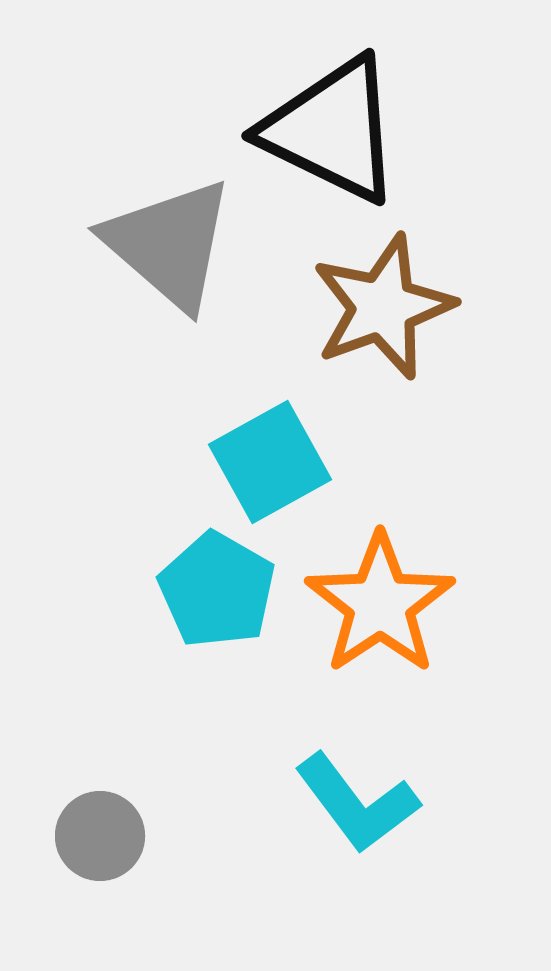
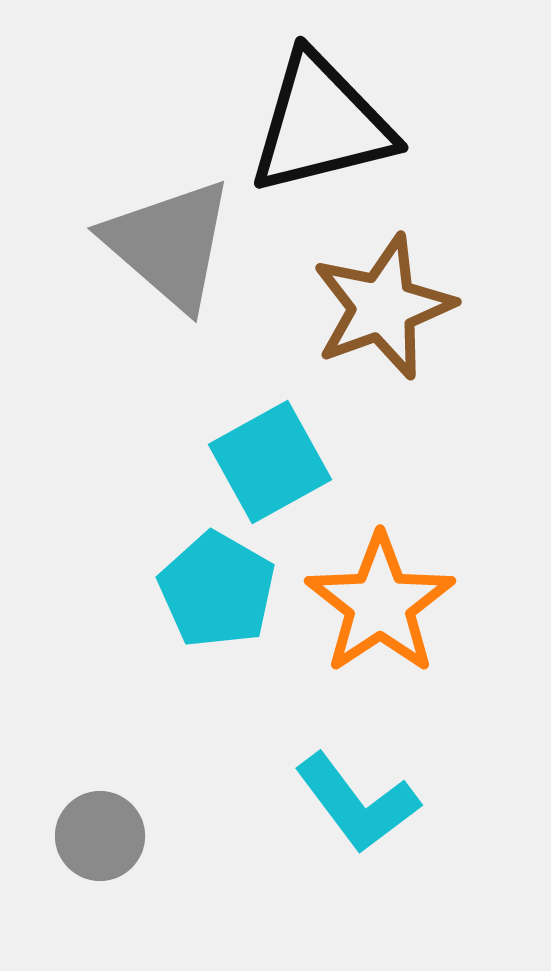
black triangle: moved 11 px left, 6 px up; rotated 40 degrees counterclockwise
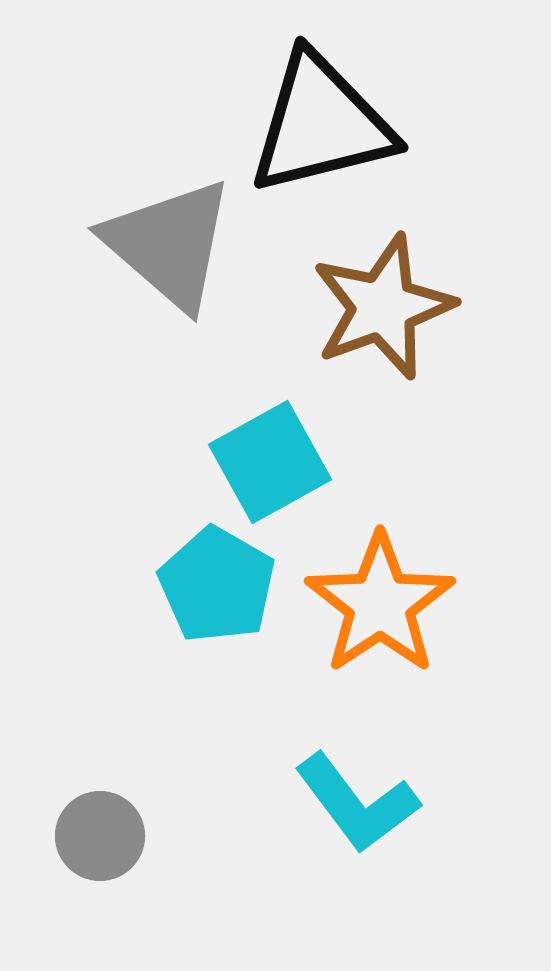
cyan pentagon: moved 5 px up
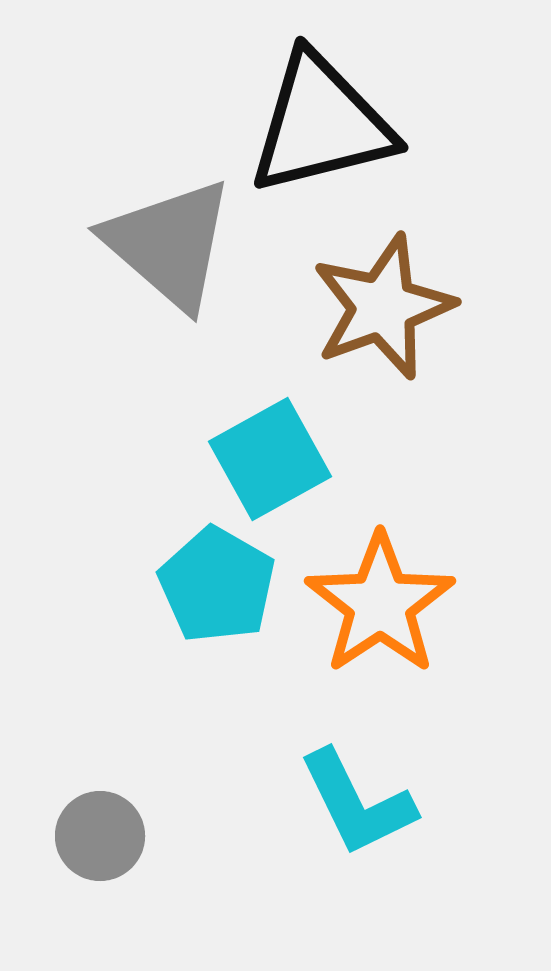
cyan square: moved 3 px up
cyan L-shape: rotated 11 degrees clockwise
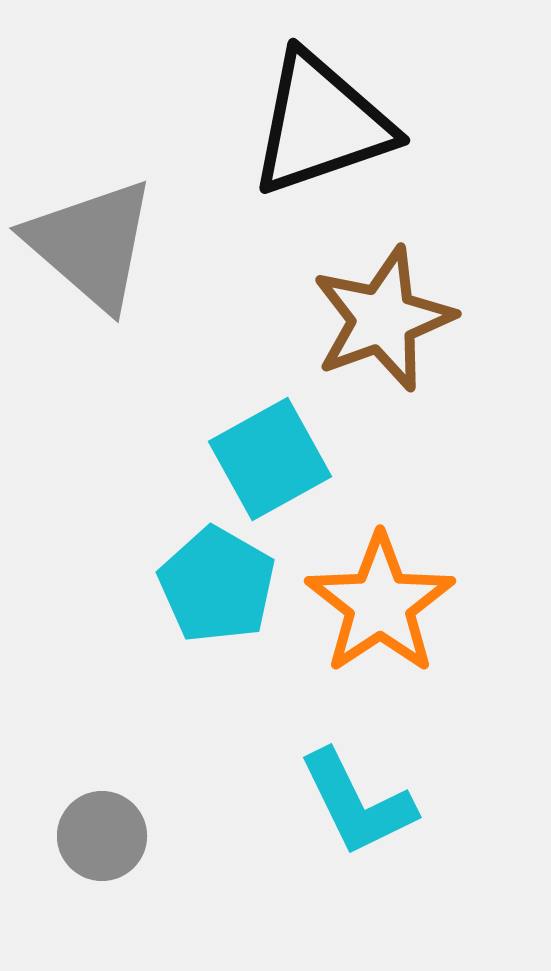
black triangle: rotated 5 degrees counterclockwise
gray triangle: moved 78 px left
brown star: moved 12 px down
gray circle: moved 2 px right
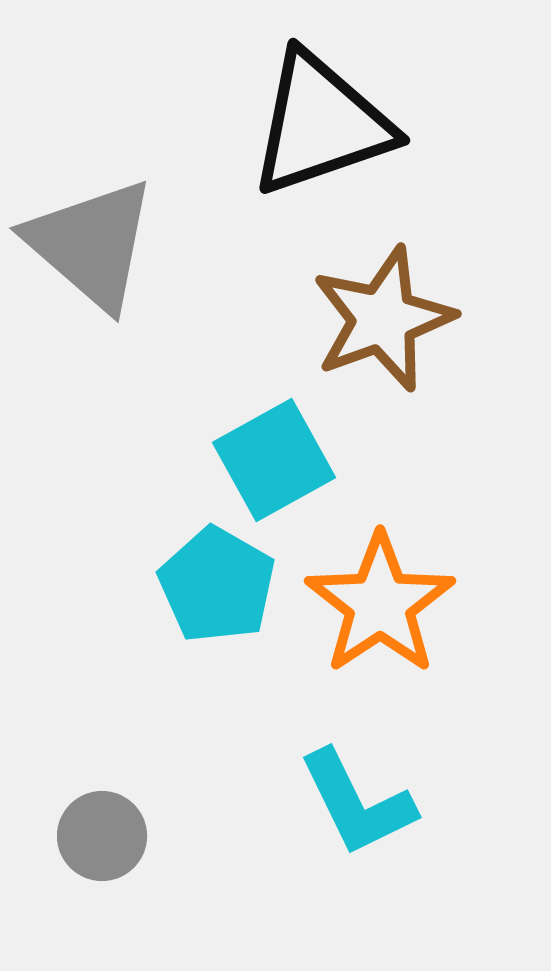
cyan square: moved 4 px right, 1 px down
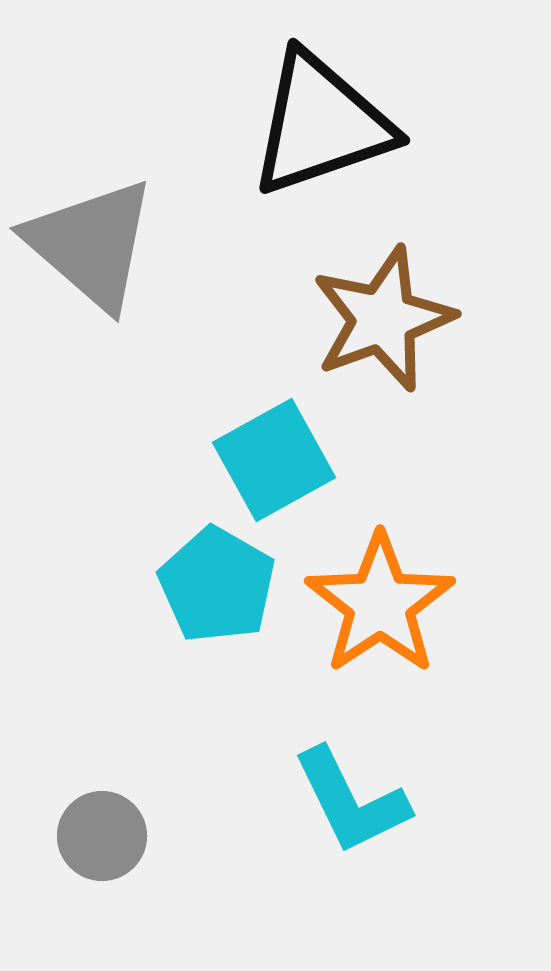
cyan L-shape: moved 6 px left, 2 px up
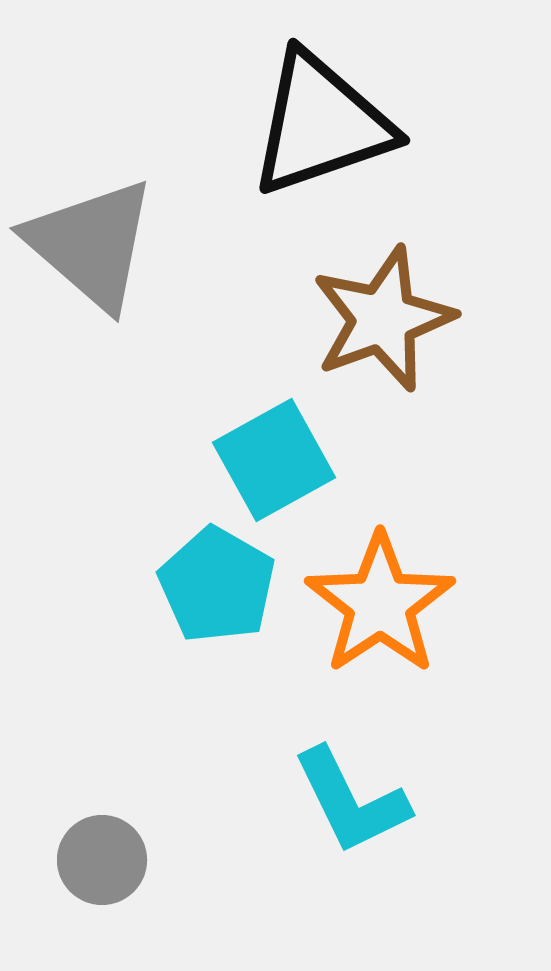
gray circle: moved 24 px down
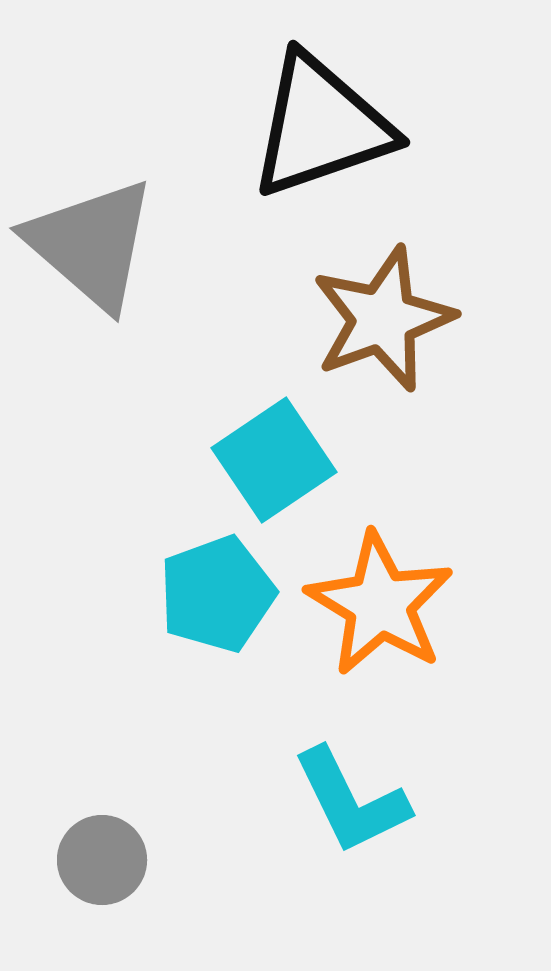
black triangle: moved 2 px down
cyan square: rotated 5 degrees counterclockwise
cyan pentagon: moved 9 px down; rotated 22 degrees clockwise
orange star: rotated 7 degrees counterclockwise
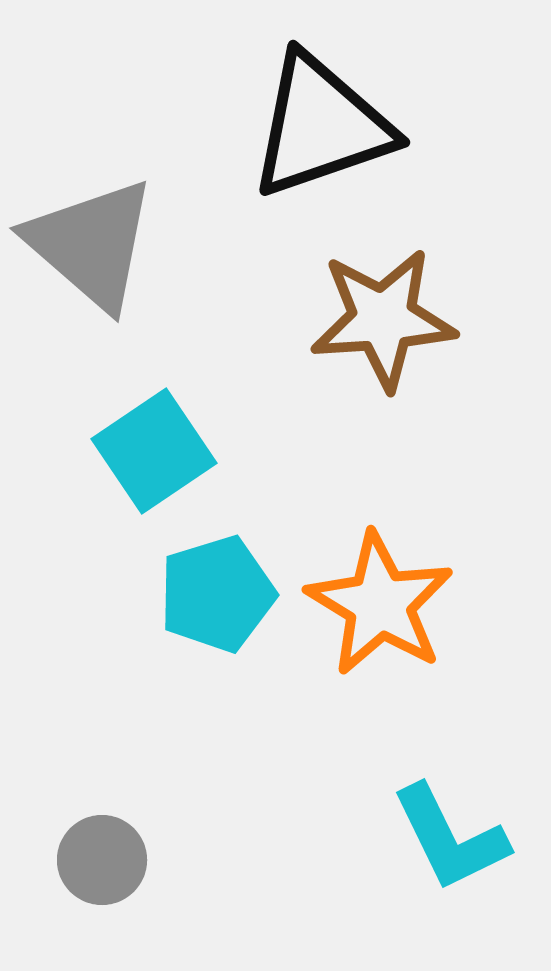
brown star: rotated 16 degrees clockwise
cyan square: moved 120 px left, 9 px up
cyan pentagon: rotated 3 degrees clockwise
cyan L-shape: moved 99 px right, 37 px down
